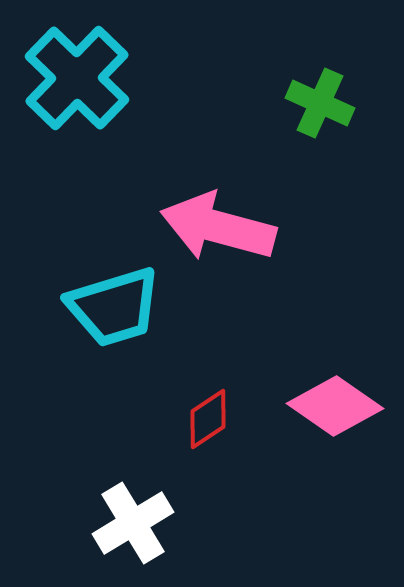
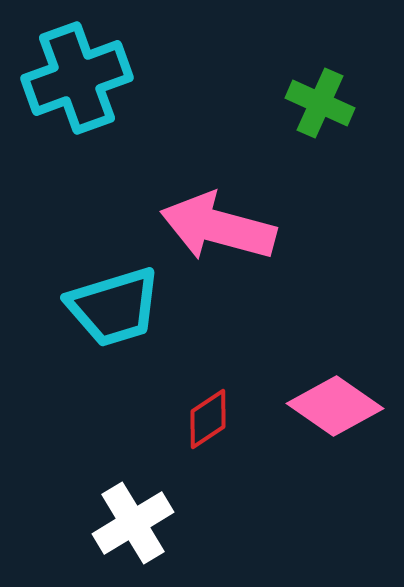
cyan cross: rotated 26 degrees clockwise
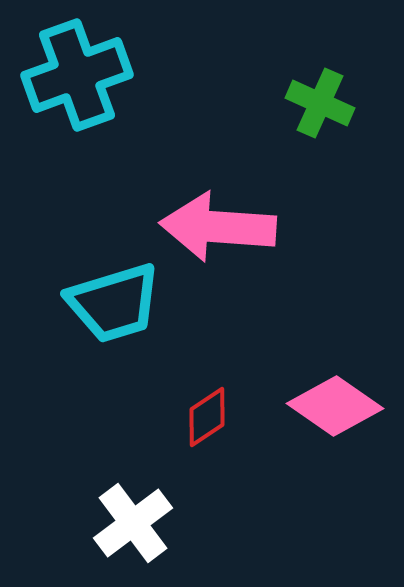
cyan cross: moved 3 px up
pink arrow: rotated 11 degrees counterclockwise
cyan trapezoid: moved 4 px up
red diamond: moved 1 px left, 2 px up
white cross: rotated 6 degrees counterclockwise
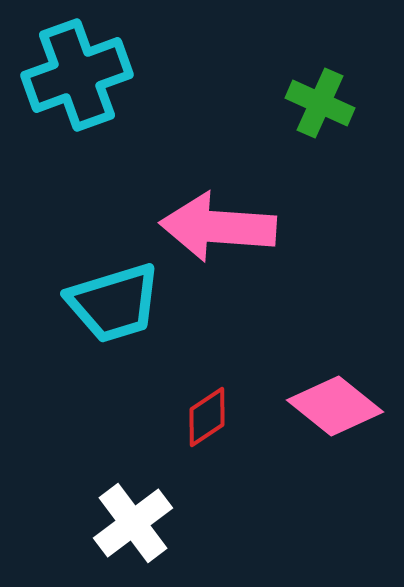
pink diamond: rotated 4 degrees clockwise
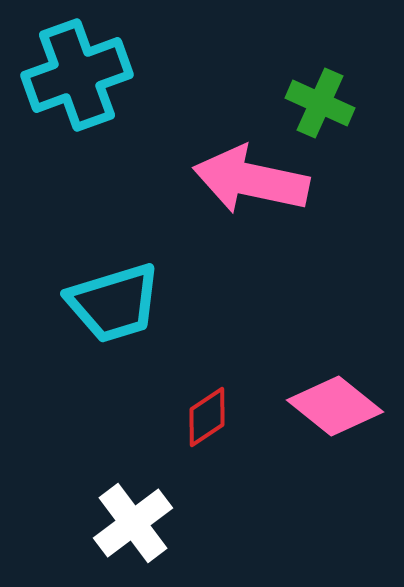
pink arrow: moved 33 px right, 47 px up; rotated 8 degrees clockwise
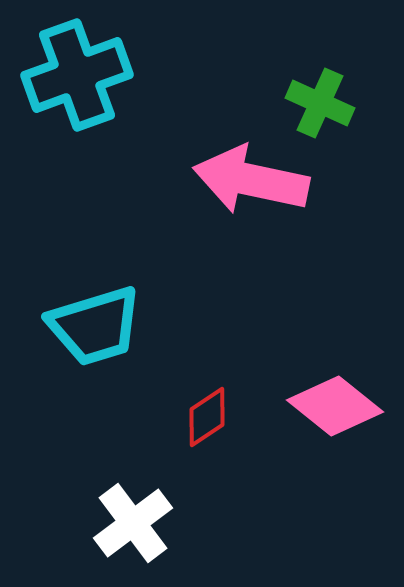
cyan trapezoid: moved 19 px left, 23 px down
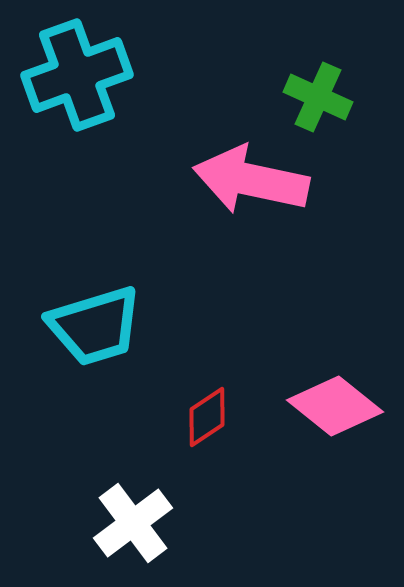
green cross: moved 2 px left, 6 px up
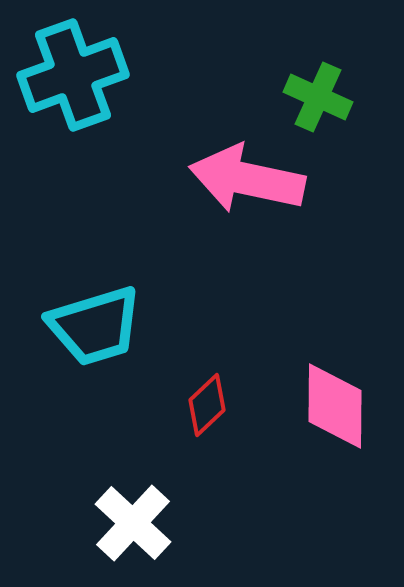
cyan cross: moved 4 px left
pink arrow: moved 4 px left, 1 px up
pink diamond: rotated 52 degrees clockwise
red diamond: moved 12 px up; rotated 10 degrees counterclockwise
white cross: rotated 10 degrees counterclockwise
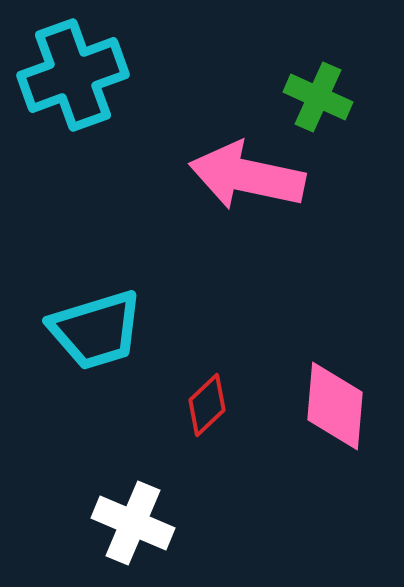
pink arrow: moved 3 px up
cyan trapezoid: moved 1 px right, 4 px down
pink diamond: rotated 4 degrees clockwise
white cross: rotated 20 degrees counterclockwise
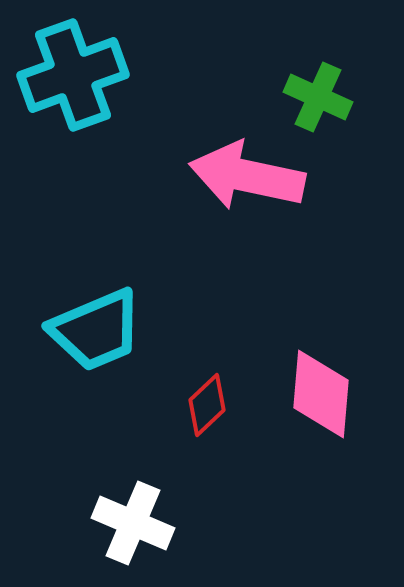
cyan trapezoid: rotated 6 degrees counterclockwise
pink diamond: moved 14 px left, 12 px up
